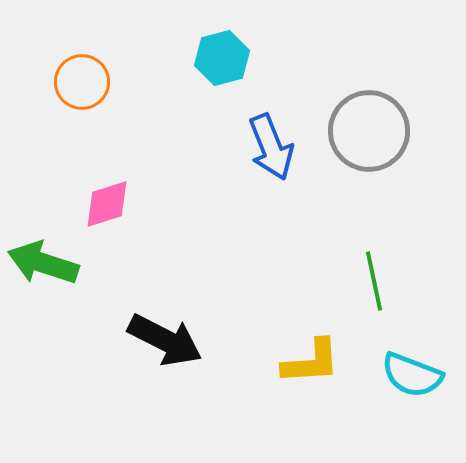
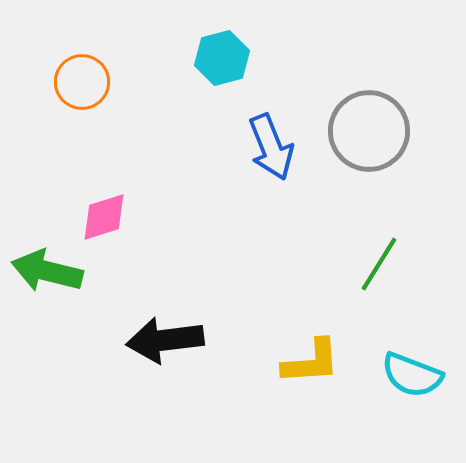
pink diamond: moved 3 px left, 13 px down
green arrow: moved 4 px right, 8 px down; rotated 4 degrees counterclockwise
green line: moved 5 px right, 17 px up; rotated 44 degrees clockwise
black arrow: rotated 146 degrees clockwise
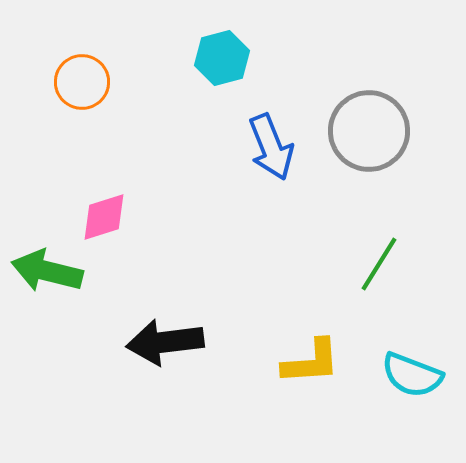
black arrow: moved 2 px down
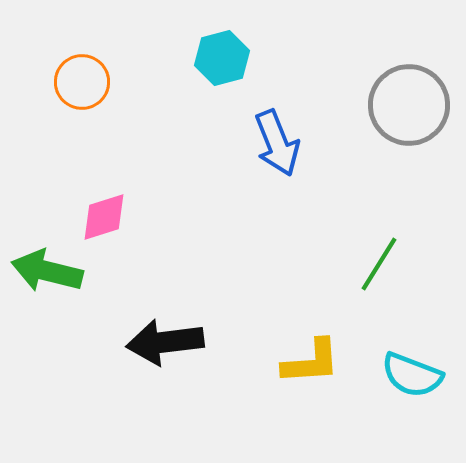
gray circle: moved 40 px right, 26 px up
blue arrow: moved 6 px right, 4 px up
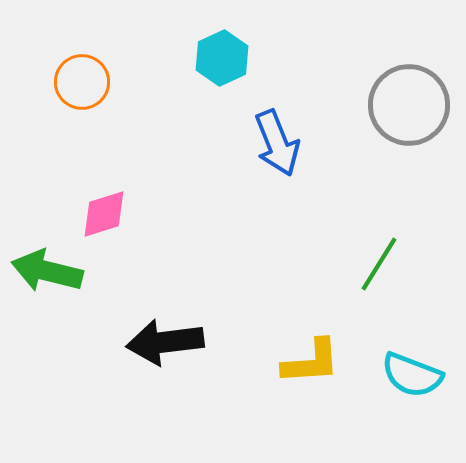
cyan hexagon: rotated 10 degrees counterclockwise
pink diamond: moved 3 px up
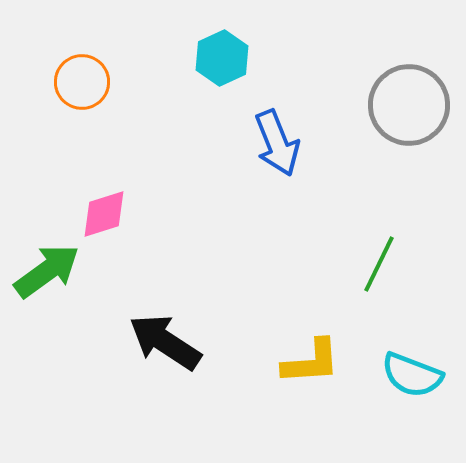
green line: rotated 6 degrees counterclockwise
green arrow: rotated 130 degrees clockwise
black arrow: rotated 40 degrees clockwise
